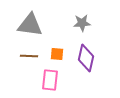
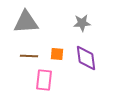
gray triangle: moved 4 px left, 3 px up; rotated 12 degrees counterclockwise
purple diamond: rotated 20 degrees counterclockwise
pink rectangle: moved 6 px left
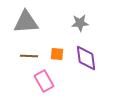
gray star: moved 2 px left
pink rectangle: moved 1 px down; rotated 35 degrees counterclockwise
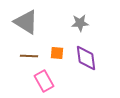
gray triangle: rotated 36 degrees clockwise
orange square: moved 1 px up
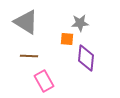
orange square: moved 10 px right, 14 px up
purple diamond: rotated 12 degrees clockwise
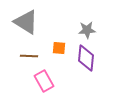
gray star: moved 7 px right, 7 px down
orange square: moved 8 px left, 9 px down
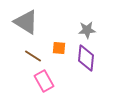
brown line: moved 4 px right; rotated 30 degrees clockwise
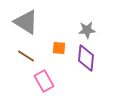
brown line: moved 7 px left
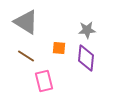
pink rectangle: rotated 15 degrees clockwise
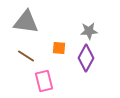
gray triangle: rotated 24 degrees counterclockwise
gray star: moved 2 px right, 1 px down
purple diamond: rotated 24 degrees clockwise
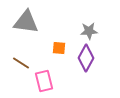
brown line: moved 5 px left, 7 px down
